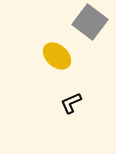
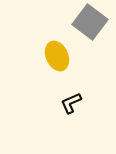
yellow ellipse: rotated 24 degrees clockwise
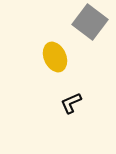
yellow ellipse: moved 2 px left, 1 px down
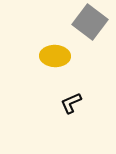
yellow ellipse: moved 1 px up; rotated 64 degrees counterclockwise
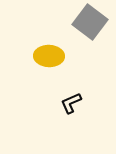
yellow ellipse: moved 6 px left
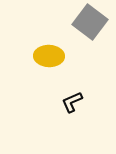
black L-shape: moved 1 px right, 1 px up
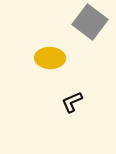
yellow ellipse: moved 1 px right, 2 px down
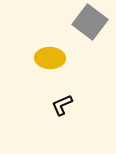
black L-shape: moved 10 px left, 3 px down
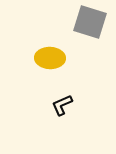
gray square: rotated 20 degrees counterclockwise
